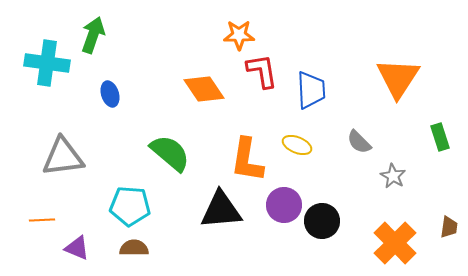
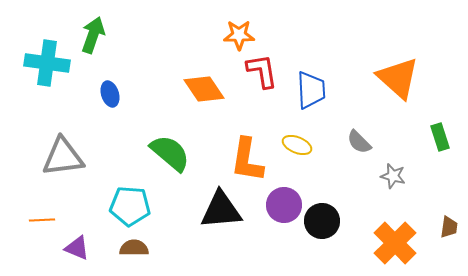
orange triangle: rotated 21 degrees counterclockwise
gray star: rotated 15 degrees counterclockwise
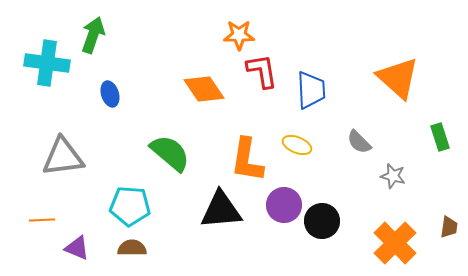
brown semicircle: moved 2 px left
